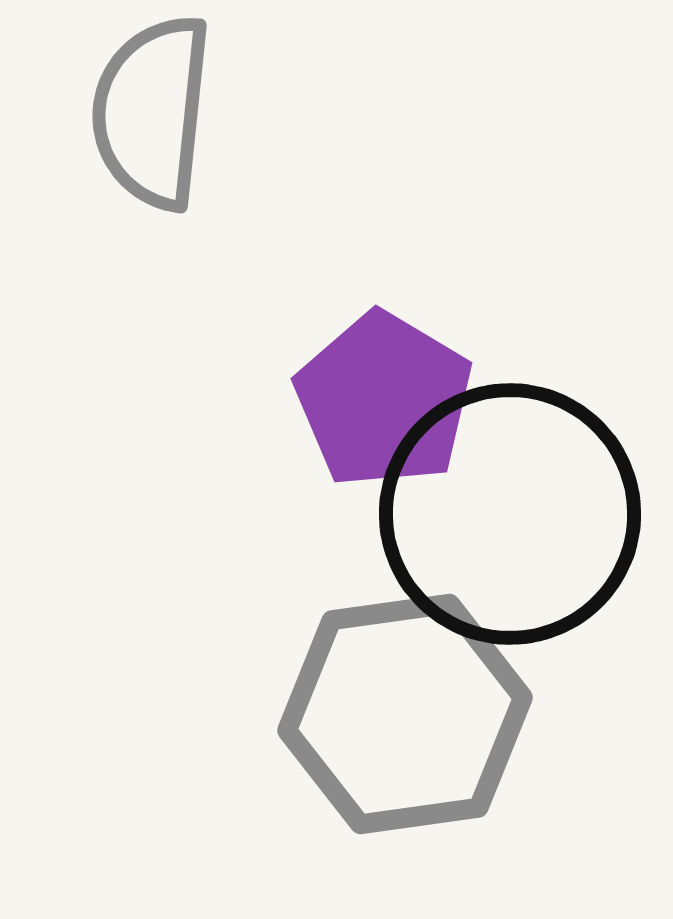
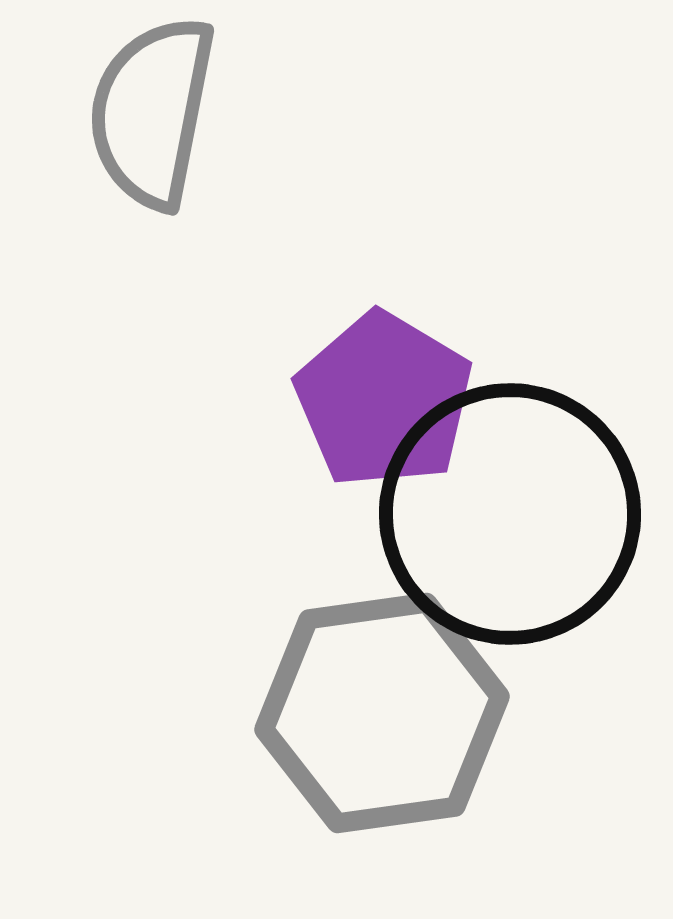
gray semicircle: rotated 5 degrees clockwise
gray hexagon: moved 23 px left, 1 px up
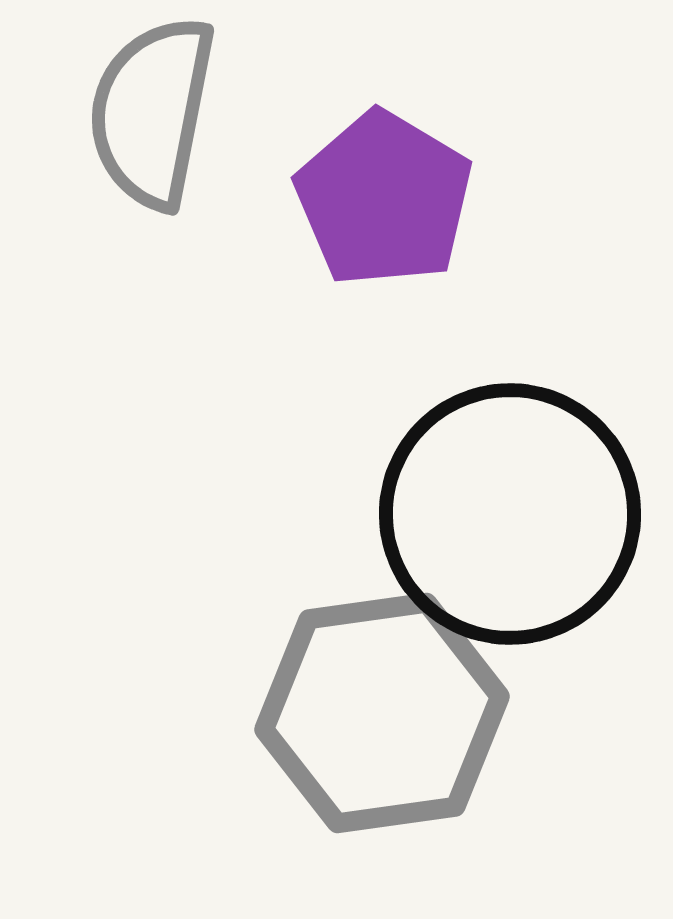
purple pentagon: moved 201 px up
